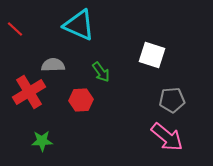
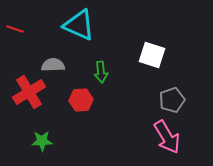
red line: rotated 24 degrees counterclockwise
green arrow: rotated 30 degrees clockwise
gray pentagon: rotated 15 degrees counterclockwise
pink arrow: rotated 20 degrees clockwise
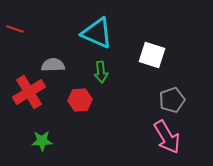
cyan triangle: moved 18 px right, 8 px down
red hexagon: moved 1 px left
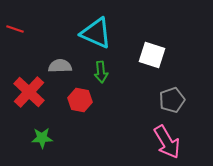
cyan triangle: moved 1 px left
gray semicircle: moved 7 px right, 1 px down
red cross: rotated 16 degrees counterclockwise
red hexagon: rotated 15 degrees clockwise
pink arrow: moved 5 px down
green star: moved 3 px up
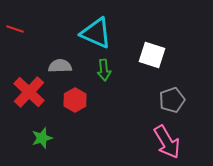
green arrow: moved 3 px right, 2 px up
red hexagon: moved 5 px left; rotated 20 degrees clockwise
green star: rotated 15 degrees counterclockwise
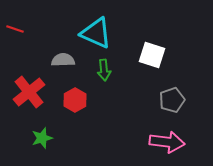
gray semicircle: moved 3 px right, 6 px up
red cross: rotated 8 degrees clockwise
pink arrow: rotated 52 degrees counterclockwise
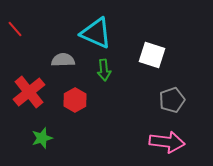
red line: rotated 30 degrees clockwise
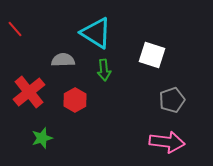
cyan triangle: rotated 8 degrees clockwise
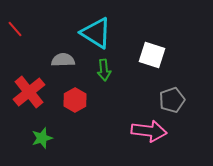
pink arrow: moved 18 px left, 11 px up
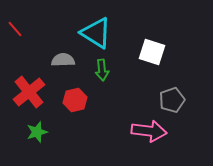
white square: moved 3 px up
green arrow: moved 2 px left
red hexagon: rotated 15 degrees clockwise
green star: moved 5 px left, 6 px up
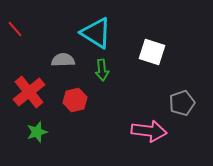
gray pentagon: moved 10 px right, 3 px down
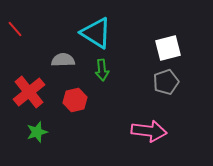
white square: moved 16 px right, 4 px up; rotated 32 degrees counterclockwise
gray pentagon: moved 16 px left, 21 px up
